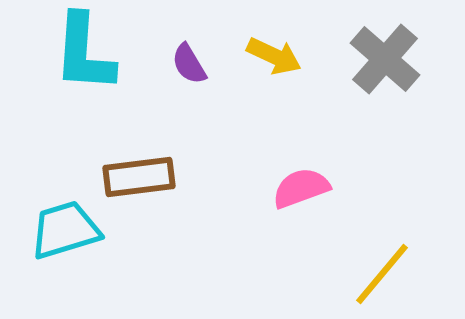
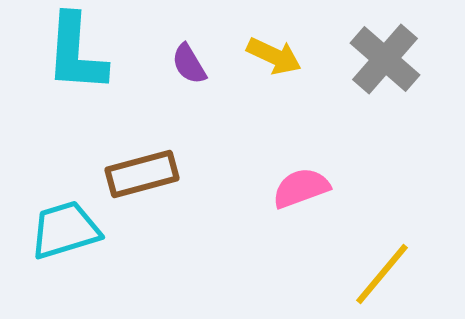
cyan L-shape: moved 8 px left
brown rectangle: moved 3 px right, 3 px up; rotated 8 degrees counterclockwise
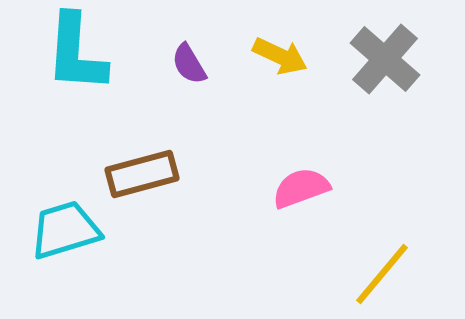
yellow arrow: moved 6 px right
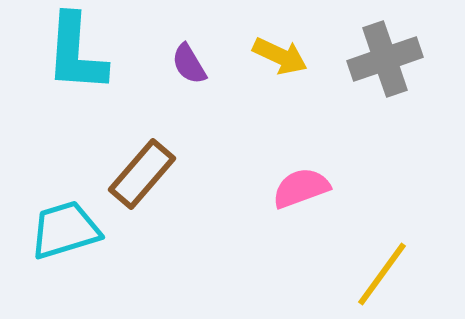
gray cross: rotated 30 degrees clockwise
brown rectangle: rotated 34 degrees counterclockwise
yellow line: rotated 4 degrees counterclockwise
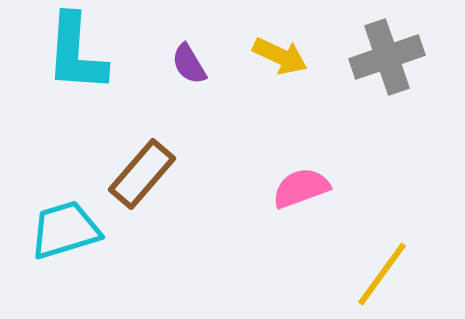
gray cross: moved 2 px right, 2 px up
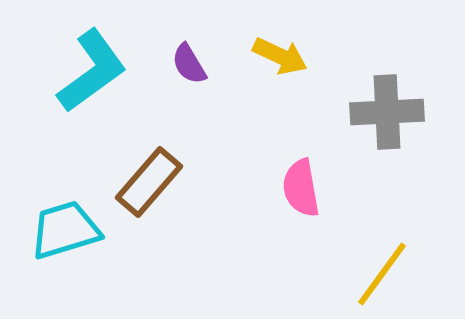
cyan L-shape: moved 16 px right, 18 px down; rotated 130 degrees counterclockwise
gray cross: moved 55 px down; rotated 16 degrees clockwise
brown rectangle: moved 7 px right, 8 px down
pink semicircle: rotated 80 degrees counterclockwise
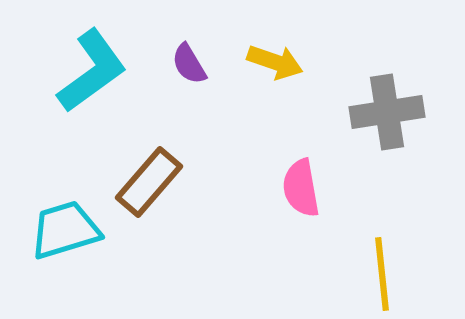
yellow arrow: moved 5 px left, 6 px down; rotated 6 degrees counterclockwise
gray cross: rotated 6 degrees counterclockwise
yellow line: rotated 42 degrees counterclockwise
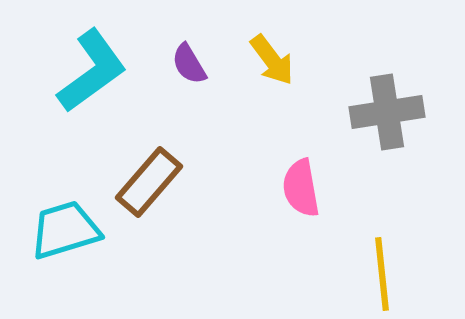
yellow arrow: moved 3 px left, 2 px up; rotated 34 degrees clockwise
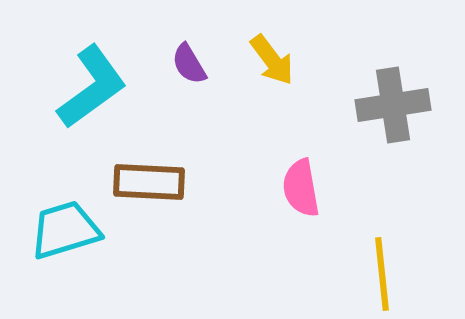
cyan L-shape: moved 16 px down
gray cross: moved 6 px right, 7 px up
brown rectangle: rotated 52 degrees clockwise
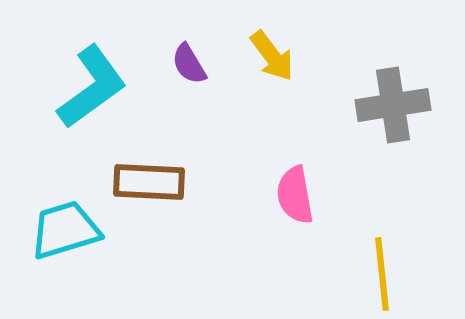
yellow arrow: moved 4 px up
pink semicircle: moved 6 px left, 7 px down
